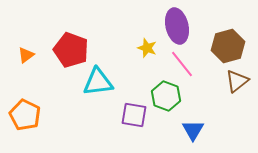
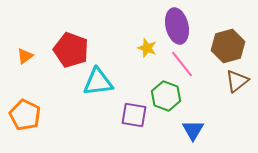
orange triangle: moved 1 px left, 1 px down
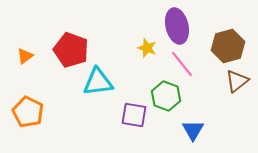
orange pentagon: moved 3 px right, 3 px up
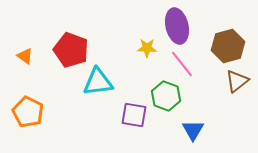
yellow star: rotated 18 degrees counterclockwise
orange triangle: rotated 48 degrees counterclockwise
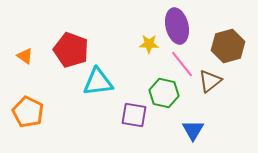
yellow star: moved 2 px right, 4 px up
brown triangle: moved 27 px left
green hexagon: moved 2 px left, 3 px up; rotated 8 degrees counterclockwise
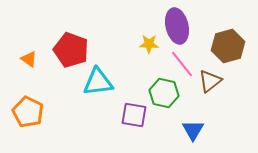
orange triangle: moved 4 px right, 3 px down
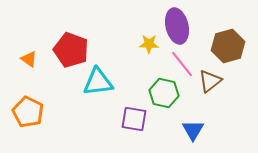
purple square: moved 4 px down
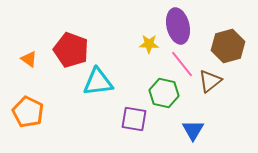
purple ellipse: moved 1 px right
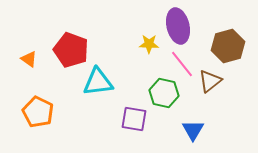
orange pentagon: moved 10 px right
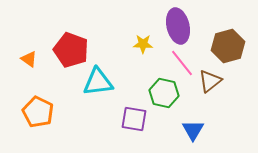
yellow star: moved 6 px left
pink line: moved 1 px up
